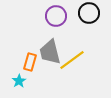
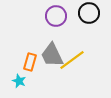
gray trapezoid: moved 2 px right, 3 px down; rotated 12 degrees counterclockwise
cyan star: rotated 16 degrees counterclockwise
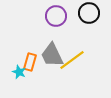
cyan star: moved 9 px up
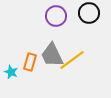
cyan star: moved 8 px left
